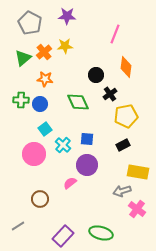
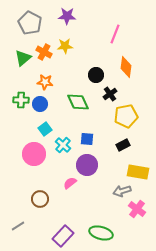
orange cross: rotated 21 degrees counterclockwise
orange star: moved 3 px down
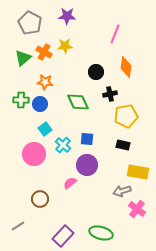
black circle: moved 3 px up
black cross: rotated 24 degrees clockwise
black rectangle: rotated 40 degrees clockwise
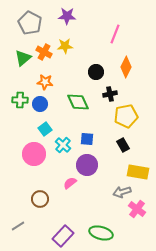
orange diamond: rotated 20 degrees clockwise
green cross: moved 1 px left
black rectangle: rotated 48 degrees clockwise
gray arrow: moved 1 px down
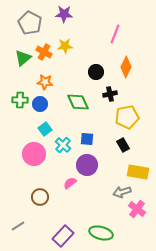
purple star: moved 3 px left, 2 px up
yellow pentagon: moved 1 px right, 1 px down
brown circle: moved 2 px up
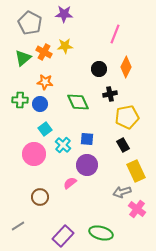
black circle: moved 3 px right, 3 px up
yellow rectangle: moved 2 px left, 1 px up; rotated 55 degrees clockwise
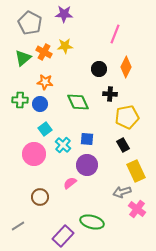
black cross: rotated 16 degrees clockwise
green ellipse: moved 9 px left, 11 px up
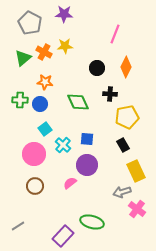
black circle: moved 2 px left, 1 px up
brown circle: moved 5 px left, 11 px up
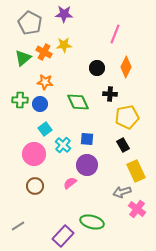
yellow star: moved 1 px left, 1 px up
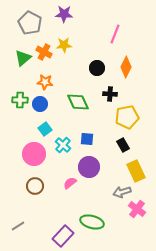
purple circle: moved 2 px right, 2 px down
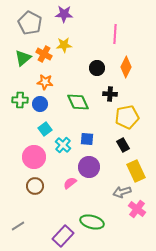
pink line: rotated 18 degrees counterclockwise
orange cross: moved 2 px down
pink circle: moved 3 px down
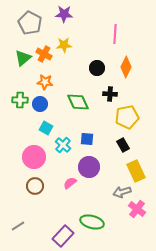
cyan square: moved 1 px right, 1 px up; rotated 24 degrees counterclockwise
